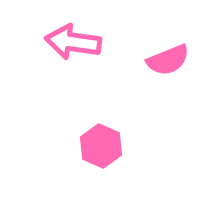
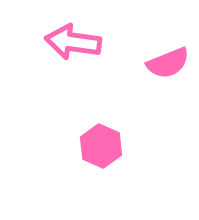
pink semicircle: moved 3 px down
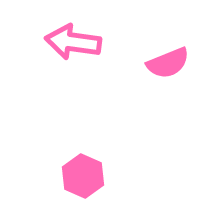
pink hexagon: moved 18 px left, 30 px down
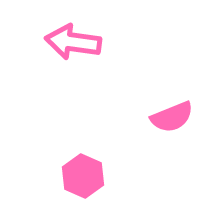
pink semicircle: moved 4 px right, 54 px down
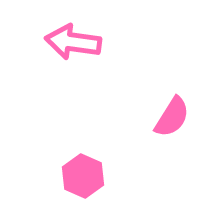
pink semicircle: rotated 36 degrees counterclockwise
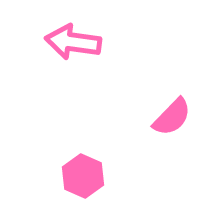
pink semicircle: rotated 12 degrees clockwise
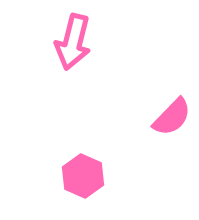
pink arrow: rotated 84 degrees counterclockwise
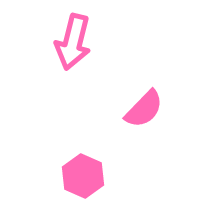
pink semicircle: moved 28 px left, 8 px up
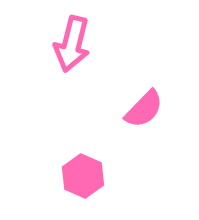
pink arrow: moved 1 px left, 2 px down
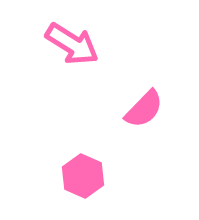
pink arrow: rotated 72 degrees counterclockwise
